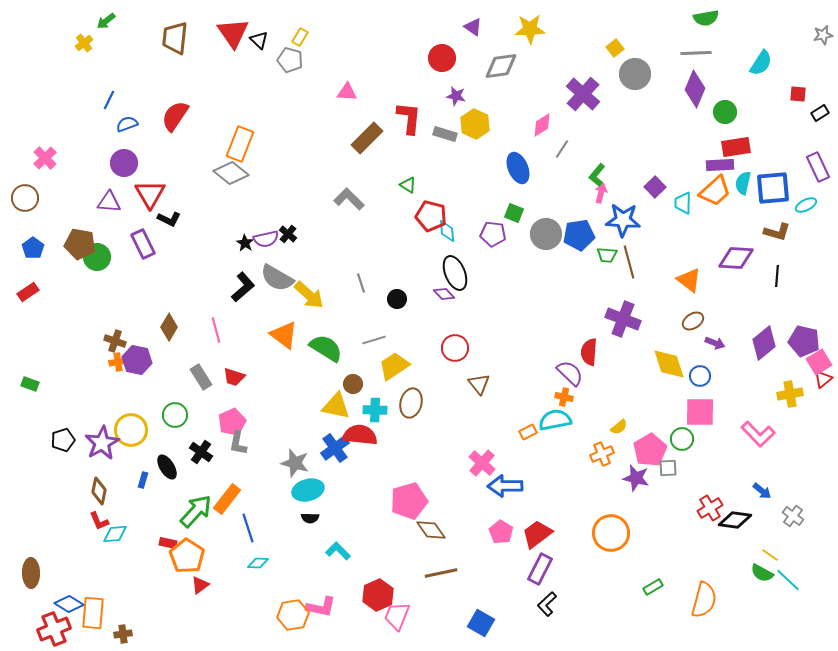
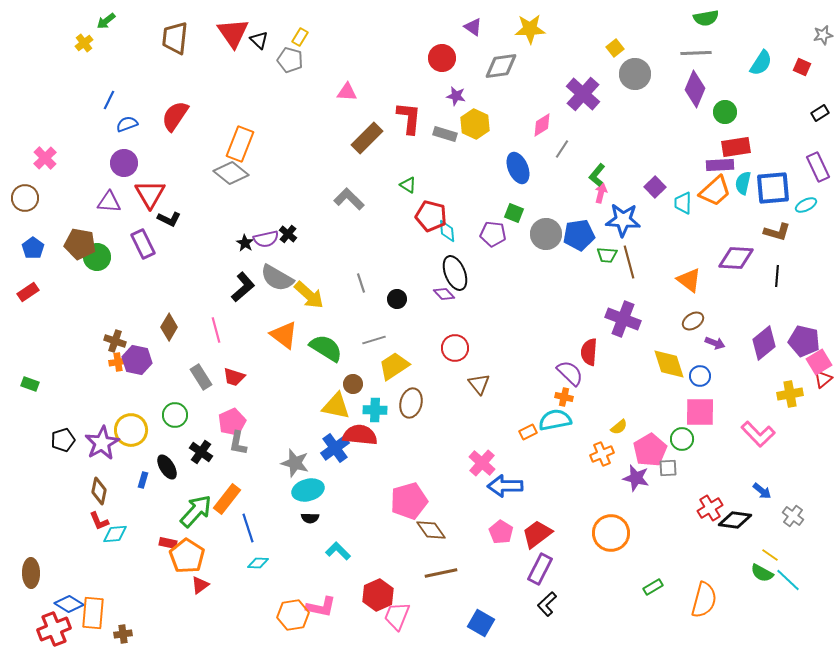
red square at (798, 94): moved 4 px right, 27 px up; rotated 18 degrees clockwise
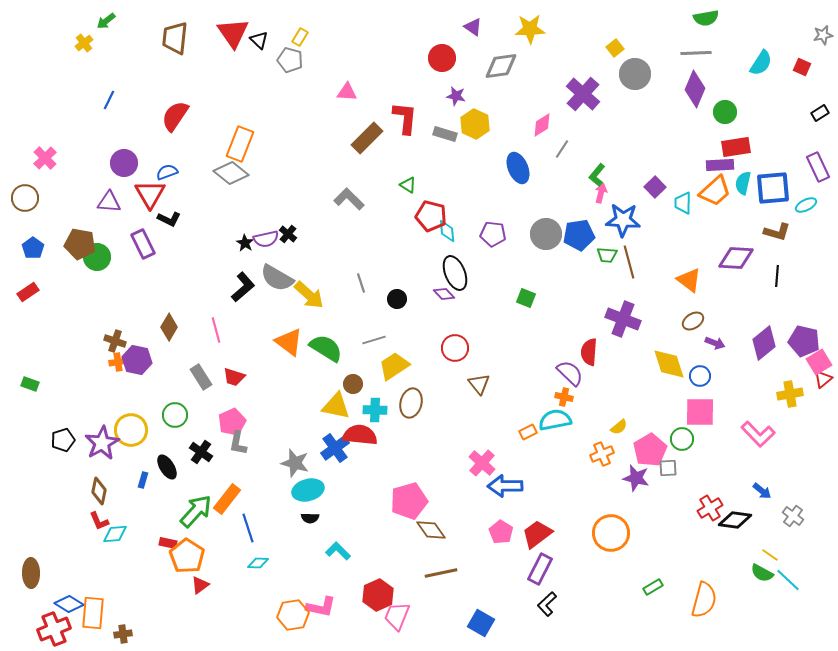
red L-shape at (409, 118): moved 4 px left
blue semicircle at (127, 124): moved 40 px right, 48 px down
green square at (514, 213): moved 12 px right, 85 px down
orange triangle at (284, 335): moved 5 px right, 7 px down
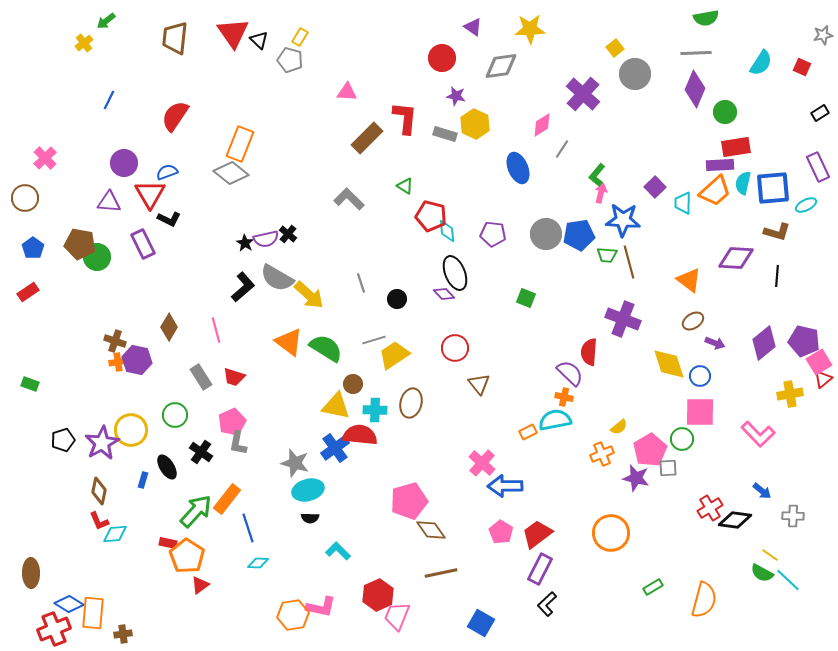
green triangle at (408, 185): moved 3 px left, 1 px down
yellow trapezoid at (394, 366): moved 11 px up
gray cross at (793, 516): rotated 35 degrees counterclockwise
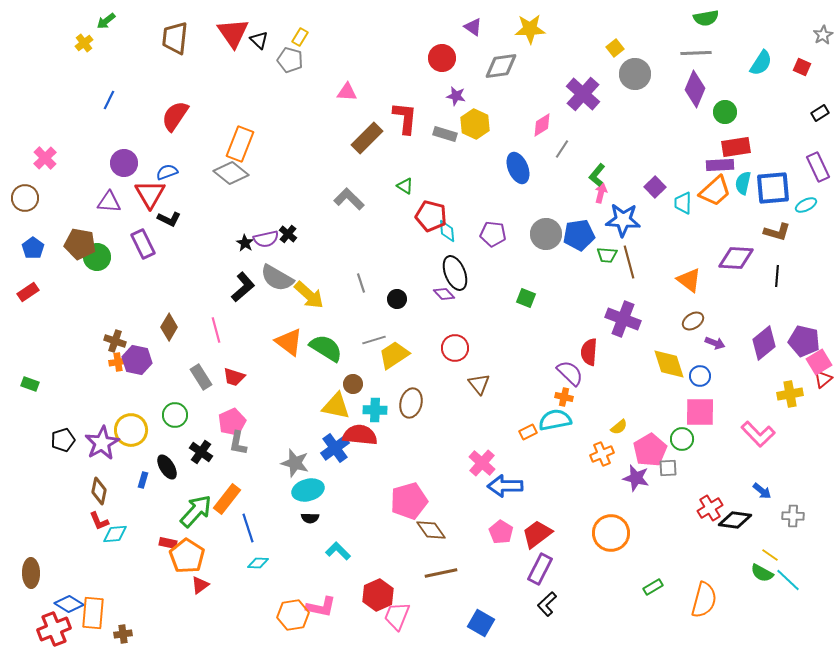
gray star at (823, 35): rotated 18 degrees counterclockwise
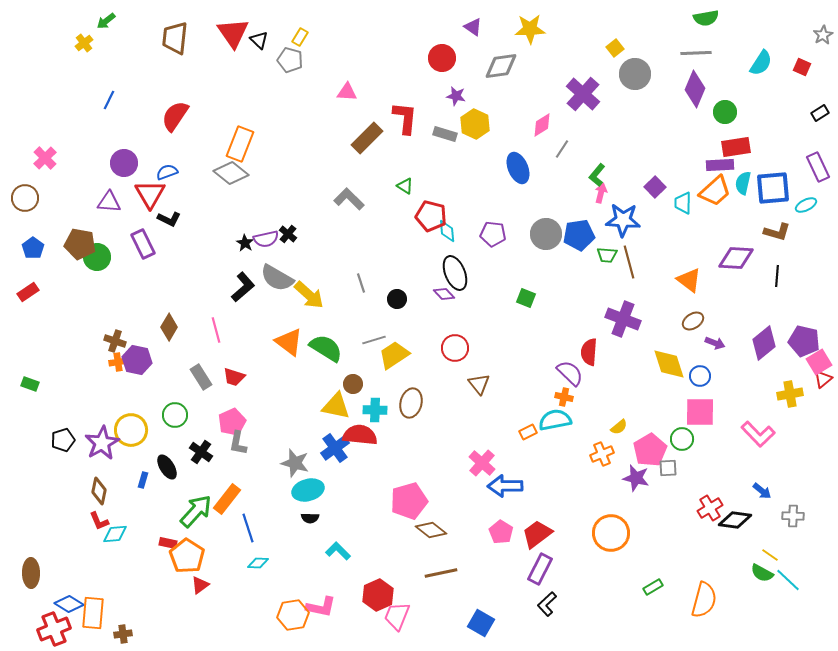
brown diamond at (431, 530): rotated 16 degrees counterclockwise
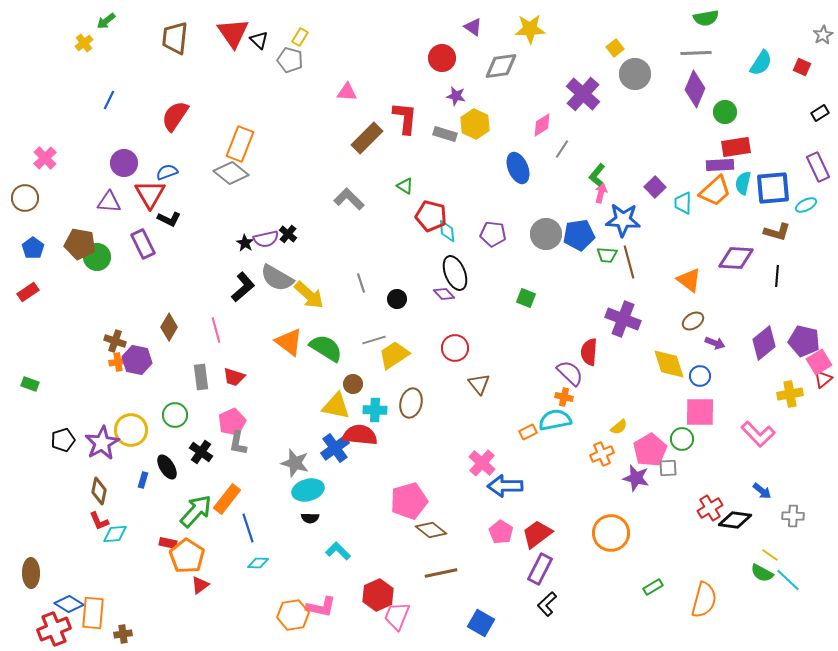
gray rectangle at (201, 377): rotated 25 degrees clockwise
